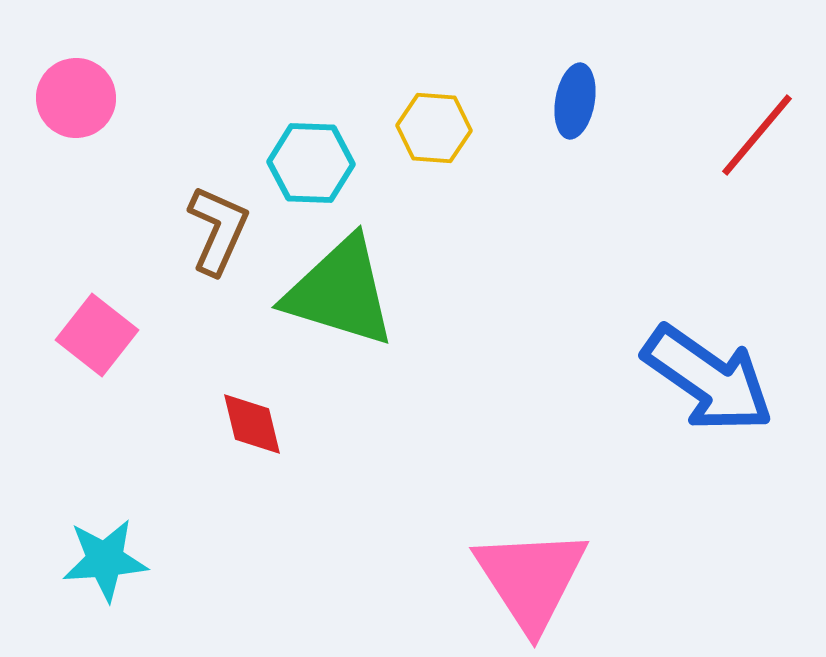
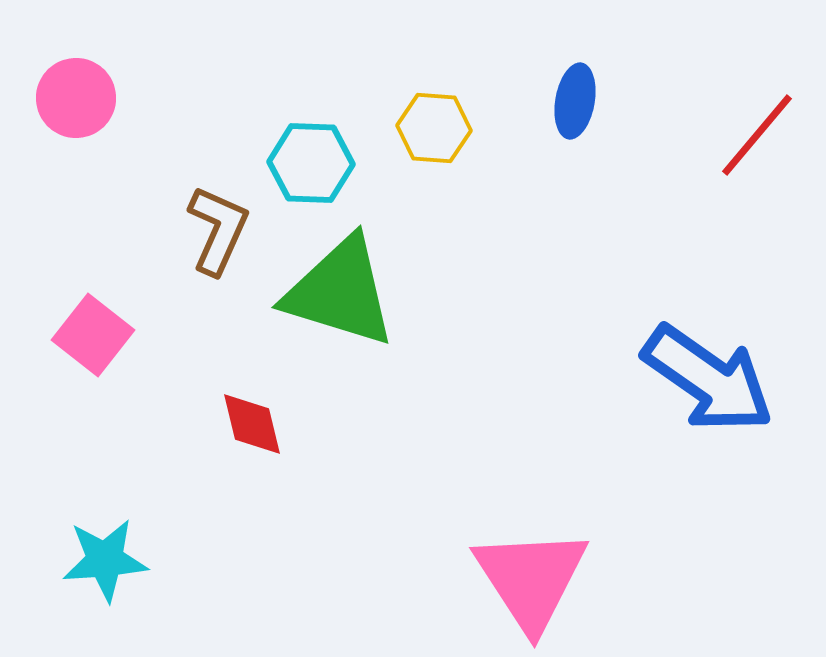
pink square: moved 4 px left
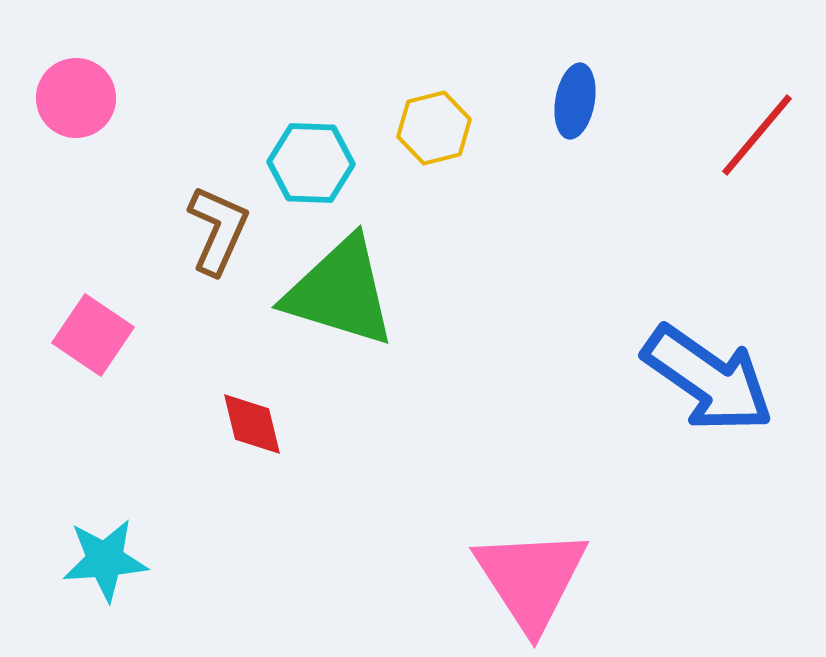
yellow hexagon: rotated 18 degrees counterclockwise
pink square: rotated 4 degrees counterclockwise
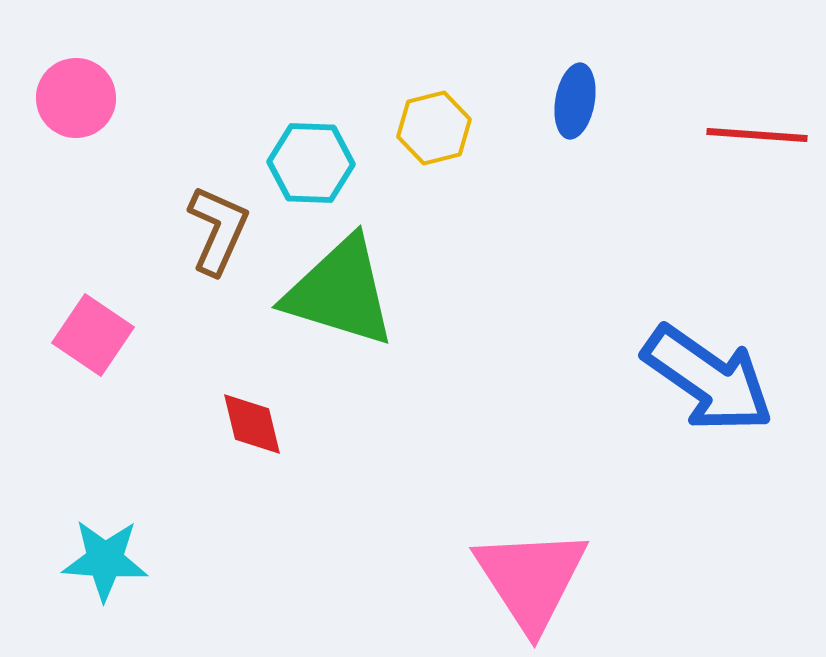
red line: rotated 54 degrees clockwise
cyan star: rotated 8 degrees clockwise
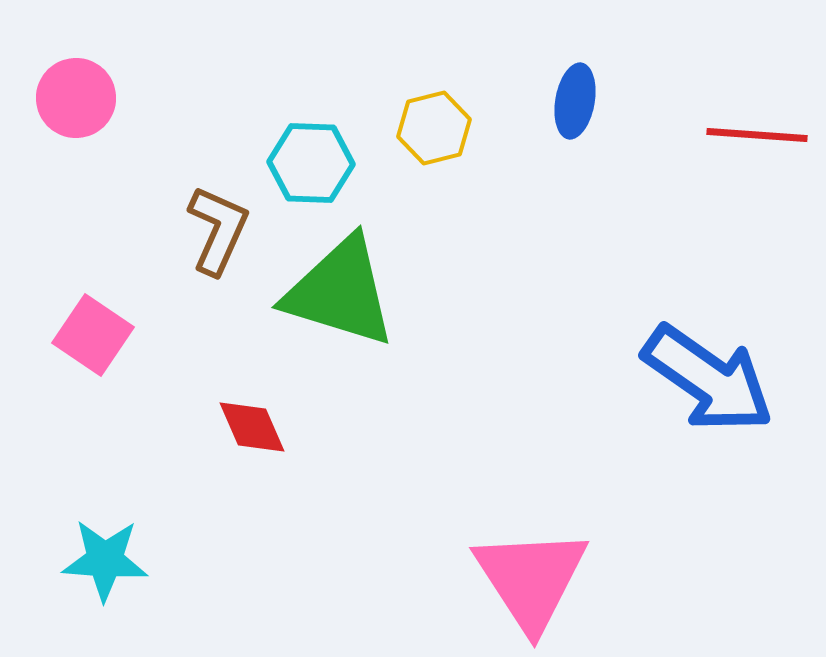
red diamond: moved 3 px down; rotated 10 degrees counterclockwise
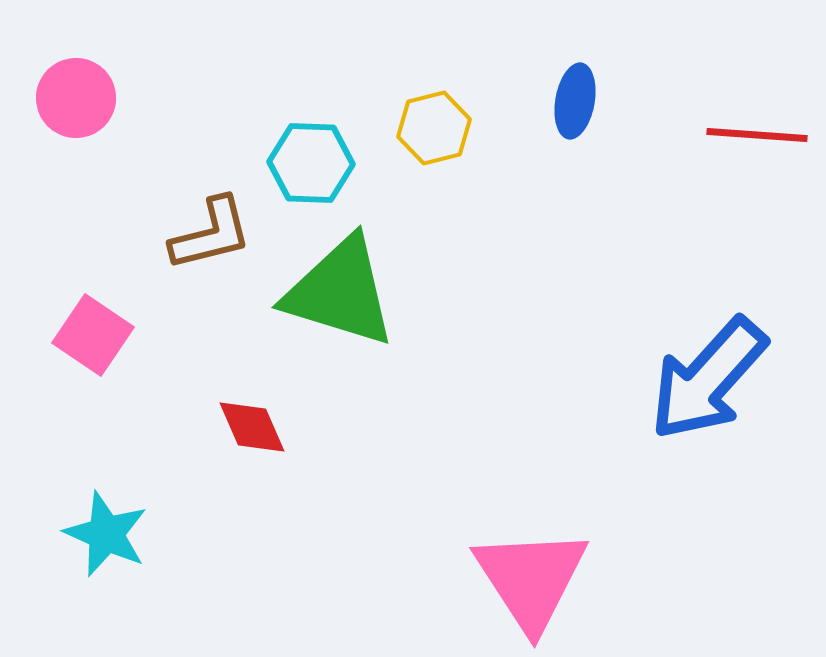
brown L-shape: moved 7 px left, 4 px down; rotated 52 degrees clockwise
blue arrow: rotated 97 degrees clockwise
cyan star: moved 1 px right, 26 px up; rotated 20 degrees clockwise
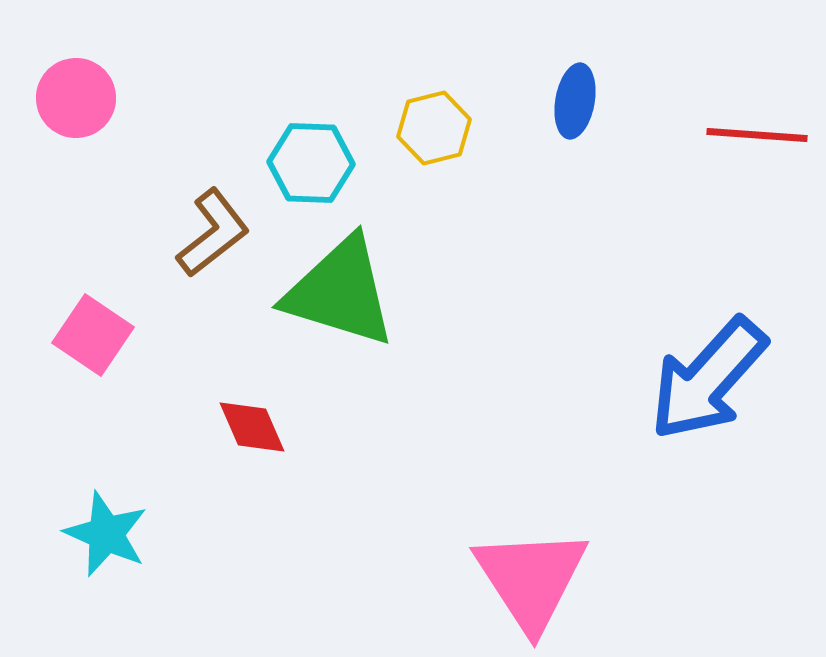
brown L-shape: moved 2 px right, 1 px up; rotated 24 degrees counterclockwise
